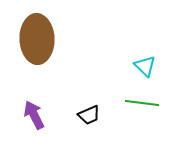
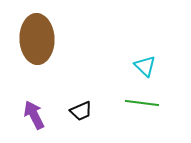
black trapezoid: moved 8 px left, 4 px up
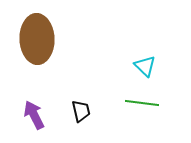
black trapezoid: rotated 80 degrees counterclockwise
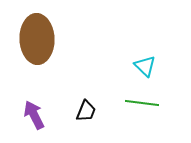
black trapezoid: moved 5 px right; rotated 35 degrees clockwise
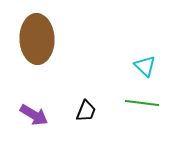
purple arrow: rotated 148 degrees clockwise
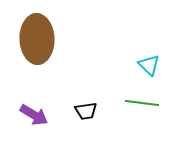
cyan triangle: moved 4 px right, 1 px up
black trapezoid: rotated 60 degrees clockwise
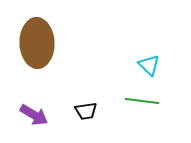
brown ellipse: moved 4 px down
green line: moved 2 px up
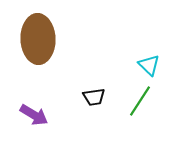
brown ellipse: moved 1 px right, 4 px up
green line: moved 2 px left; rotated 64 degrees counterclockwise
black trapezoid: moved 8 px right, 14 px up
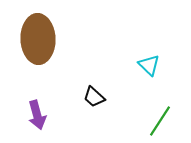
black trapezoid: rotated 50 degrees clockwise
green line: moved 20 px right, 20 px down
purple arrow: moved 3 px right; rotated 44 degrees clockwise
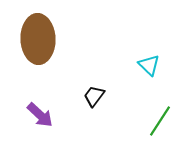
black trapezoid: moved 1 px up; rotated 85 degrees clockwise
purple arrow: moved 3 px right; rotated 32 degrees counterclockwise
